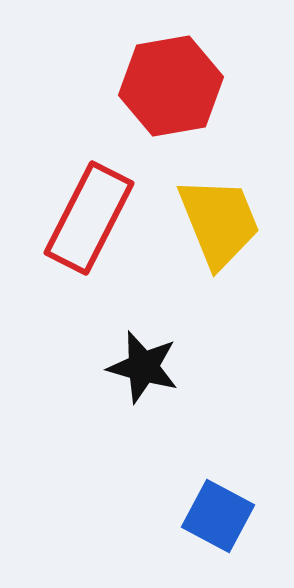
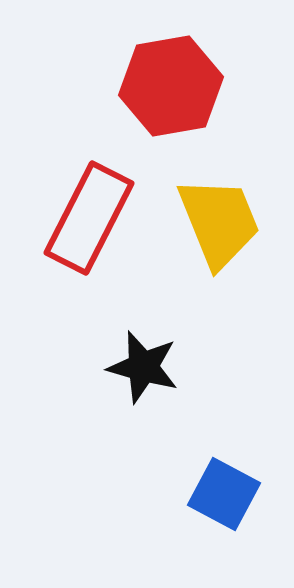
blue square: moved 6 px right, 22 px up
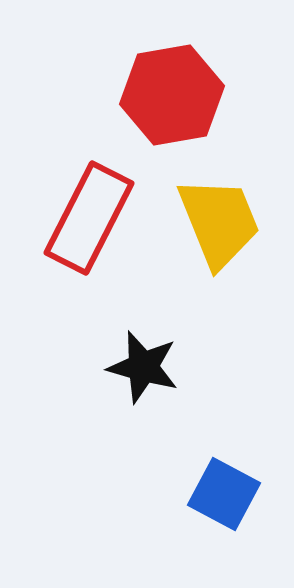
red hexagon: moved 1 px right, 9 px down
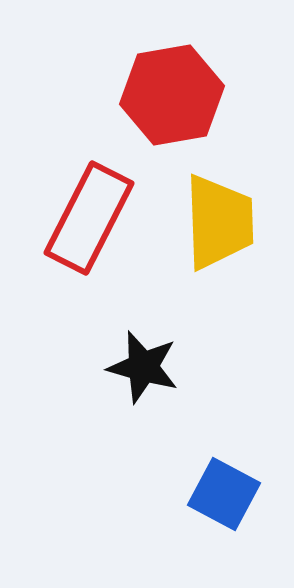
yellow trapezoid: rotated 20 degrees clockwise
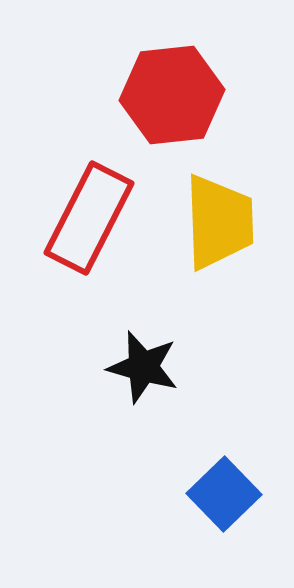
red hexagon: rotated 4 degrees clockwise
blue square: rotated 18 degrees clockwise
